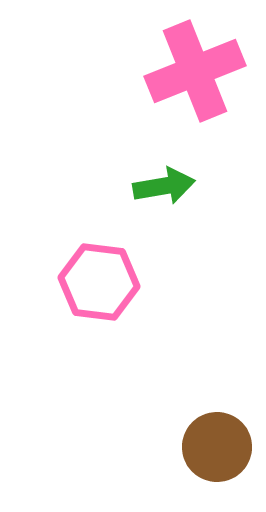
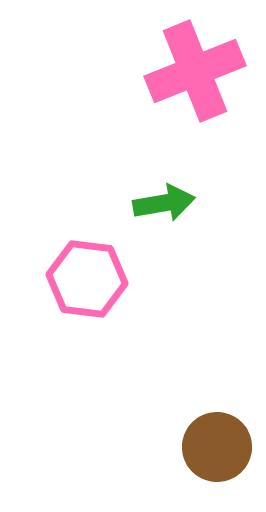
green arrow: moved 17 px down
pink hexagon: moved 12 px left, 3 px up
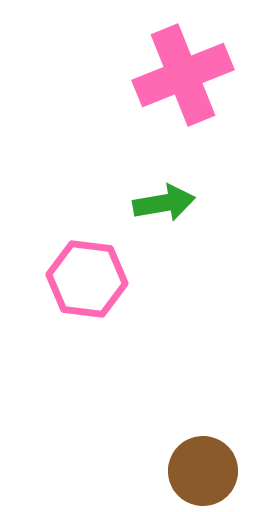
pink cross: moved 12 px left, 4 px down
brown circle: moved 14 px left, 24 px down
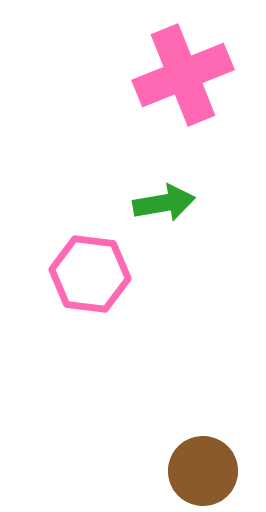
pink hexagon: moved 3 px right, 5 px up
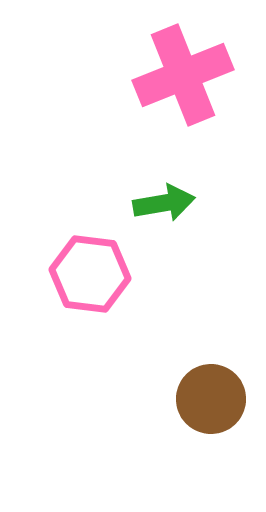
brown circle: moved 8 px right, 72 px up
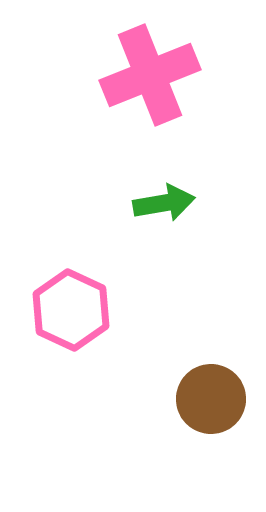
pink cross: moved 33 px left
pink hexagon: moved 19 px left, 36 px down; rotated 18 degrees clockwise
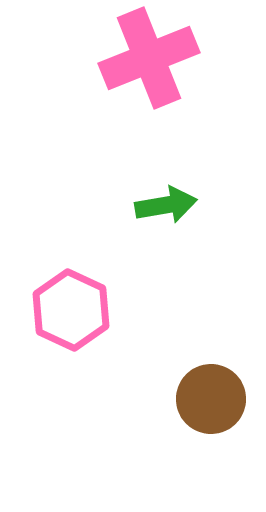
pink cross: moved 1 px left, 17 px up
green arrow: moved 2 px right, 2 px down
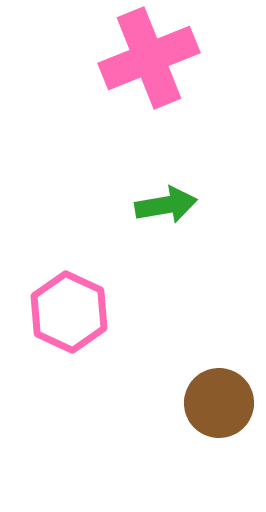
pink hexagon: moved 2 px left, 2 px down
brown circle: moved 8 px right, 4 px down
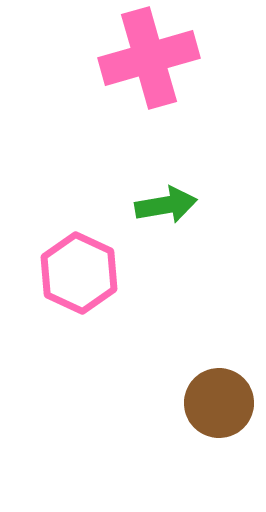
pink cross: rotated 6 degrees clockwise
pink hexagon: moved 10 px right, 39 px up
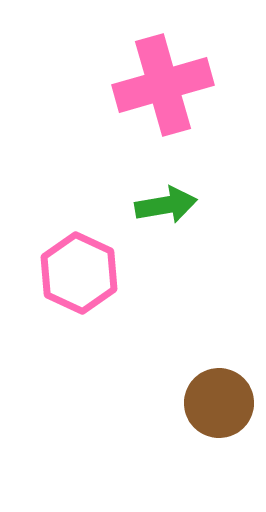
pink cross: moved 14 px right, 27 px down
